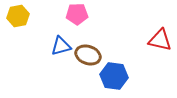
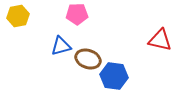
brown ellipse: moved 4 px down
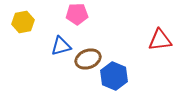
yellow hexagon: moved 5 px right, 6 px down
red triangle: rotated 20 degrees counterclockwise
brown ellipse: rotated 40 degrees counterclockwise
blue hexagon: rotated 16 degrees clockwise
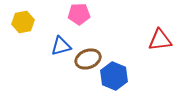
pink pentagon: moved 2 px right
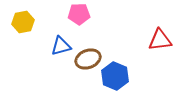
blue hexagon: moved 1 px right
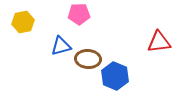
red triangle: moved 1 px left, 2 px down
brown ellipse: rotated 25 degrees clockwise
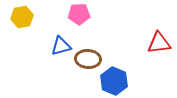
yellow hexagon: moved 1 px left, 5 px up
red triangle: moved 1 px down
blue hexagon: moved 1 px left, 5 px down
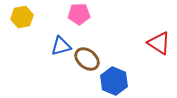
red triangle: rotated 40 degrees clockwise
brown ellipse: moved 1 px left; rotated 35 degrees clockwise
